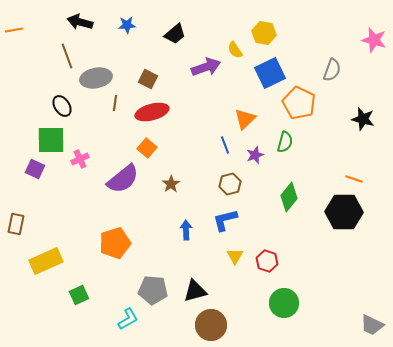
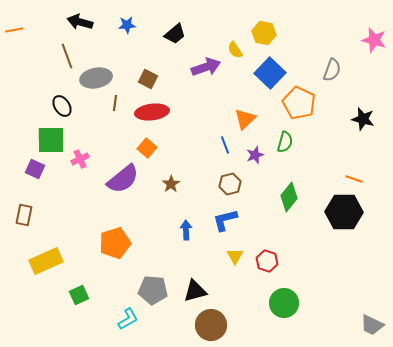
blue square at (270, 73): rotated 20 degrees counterclockwise
red ellipse at (152, 112): rotated 8 degrees clockwise
brown rectangle at (16, 224): moved 8 px right, 9 px up
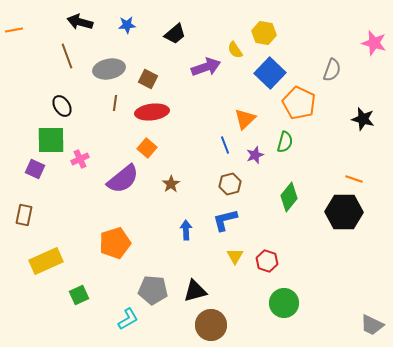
pink star at (374, 40): moved 3 px down
gray ellipse at (96, 78): moved 13 px right, 9 px up
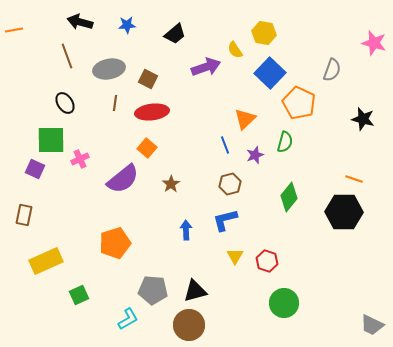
black ellipse at (62, 106): moved 3 px right, 3 px up
brown circle at (211, 325): moved 22 px left
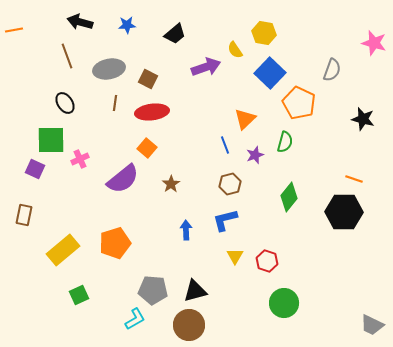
yellow rectangle at (46, 261): moved 17 px right, 11 px up; rotated 16 degrees counterclockwise
cyan L-shape at (128, 319): moved 7 px right
